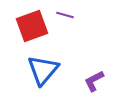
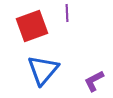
purple line: moved 2 px right, 2 px up; rotated 72 degrees clockwise
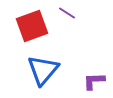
purple line: rotated 54 degrees counterclockwise
purple L-shape: rotated 25 degrees clockwise
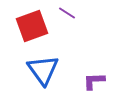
blue triangle: rotated 16 degrees counterclockwise
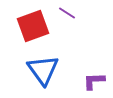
red square: moved 1 px right
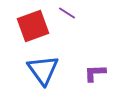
purple L-shape: moved 1 px right, 8 px up
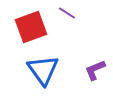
red square: moved 2 px left, 1 px down
purple L-shape: moved 3 px up; rotated 20 degrees counterclockwise
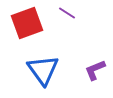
red square: moved 4 px left, 4 px up
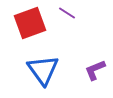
red square: moved 3 px right
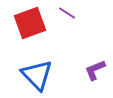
blue triangle: moved 6 px left, 5 px down; rotated 8 degrees counterclockwise
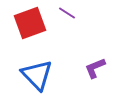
purple L-shape: moved 2 px up
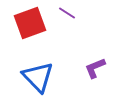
blue triangle: moved 1 px right, 2 px down
